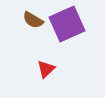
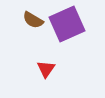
red triangle: rotated 12 degrees counterclockwise
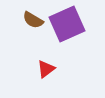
red triangle: rotated 18 degrees clockwise
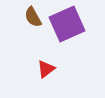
brown semicircle: moved 3 px up; rotated 30 degrees clockwise
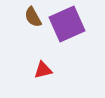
red triangle: moved 3 px left, 1 px down; rotated 24 degrees clockwise
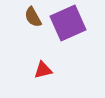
purple square: moved 1 px right, 1 px up
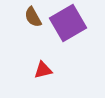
purple square: rotated 6 degrees counterclockwise
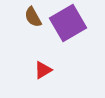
red triangle: rotated 18 degrees counterclockwise
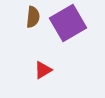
brown semicircle: rotated 145 degrees counterclockwise
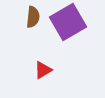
purple square: moved 1 px up
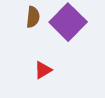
purple square: rotated 15 degrees counterclockwise
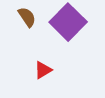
brown semicircle: moved 6 px left; rotated 40 degrees counterclockwise
